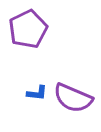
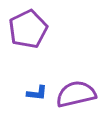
purple semicircle: moved 3 px right, 4 px up; rotated 144 degrees clockwise
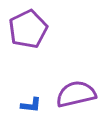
blue L-shape: moved 6 px left, 12 px down
